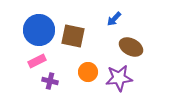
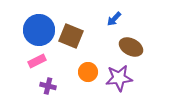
brown square: moved 2 px left; rotated 10 degrees clockwise
purple cross: moved 2 px left, 5 px down
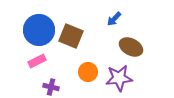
purple cross: moved 3 px right, 1 px down
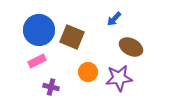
brown square: moved 1 px right, 1 px down
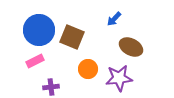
pink rectangle: moved 2 px left
orange circle: moved 3 px up
purple cross: rotated 21 degrees counterclockwise
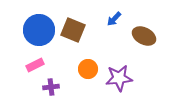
brown square: moved 1 px right, 7 px up
brown ellipse: moved 13 px right, 11 px up
pink rectangle: moved 4 px down
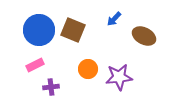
purple star: moved 1 px up
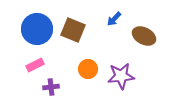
blue circle: moved 2 px left, 1 px up
purple star: moved 2 px right, 1 px up
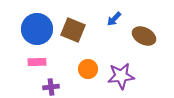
pink rectangle: moved 2 px right, 3 px up; rotated 24 degrees clockwise
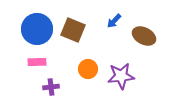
blue arrow: moved 2 px down
